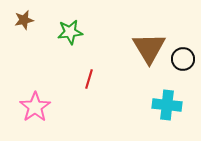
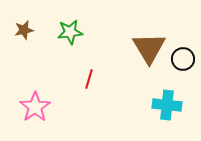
brown star: moved 10 px down
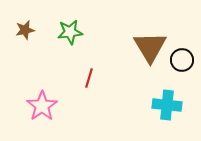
brown star: moved 1 px right
brown triangle: moved 1 px right, 1 px up
black circle: moved 1 px left, 1 px down
red line: moved 1 px up
pink star: moved 7 px right, 1 px up
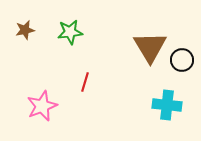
red line: moved 4 px left, 4 px down
pink star: rotated 12 degrees clockwise
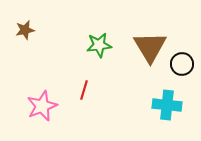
green star: moved 29 px right, 13 px down
black circle: moved 4 px down
red line: moved 1 px left, 8 px down
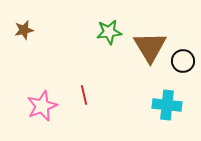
brown star: moved 1 px left
green star: moved 10 px right, 13 px up
black circle: moved 1 px right, 3 px up
red line: moved 5 px down; rotated 30 degrees counterclockwise
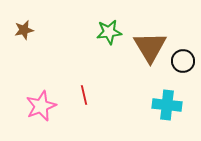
pink star: moved 1 px left
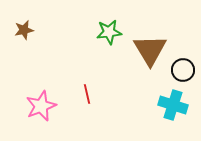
brown triangle: moved 3 px down
black circle: moved 9 px down
red line: moved 3 px right, 1 px up
cyan cross: moved 6 px right; rotated 12 degrees clockwise
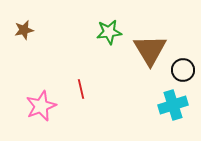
red line: moved 6 px left, 5 px up
cyan cross: rotated 36 degrees counterclockwise
